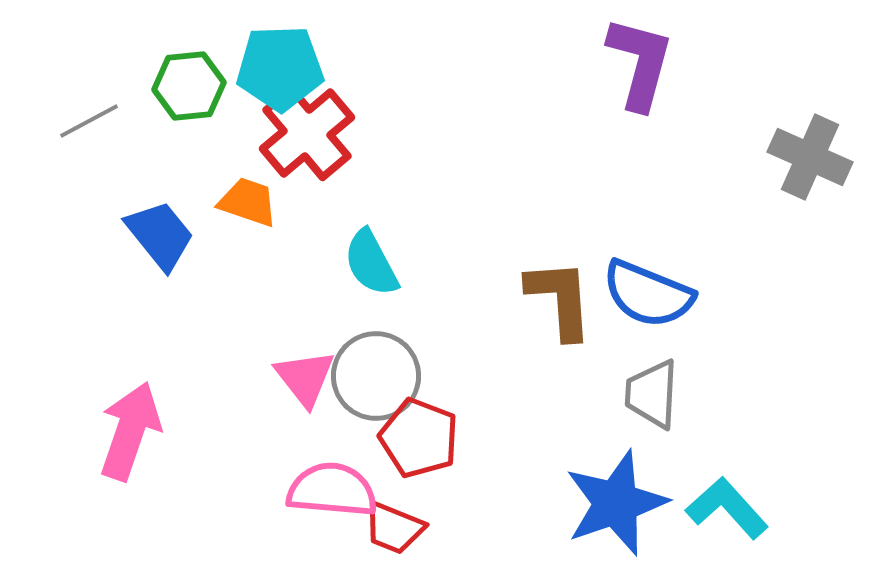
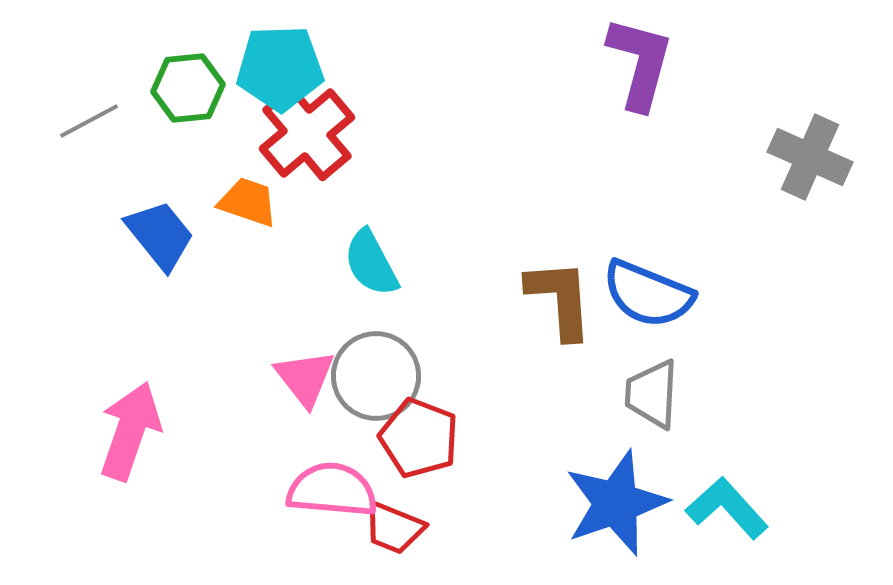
green hexagon: moved 1 px left, 2 px down
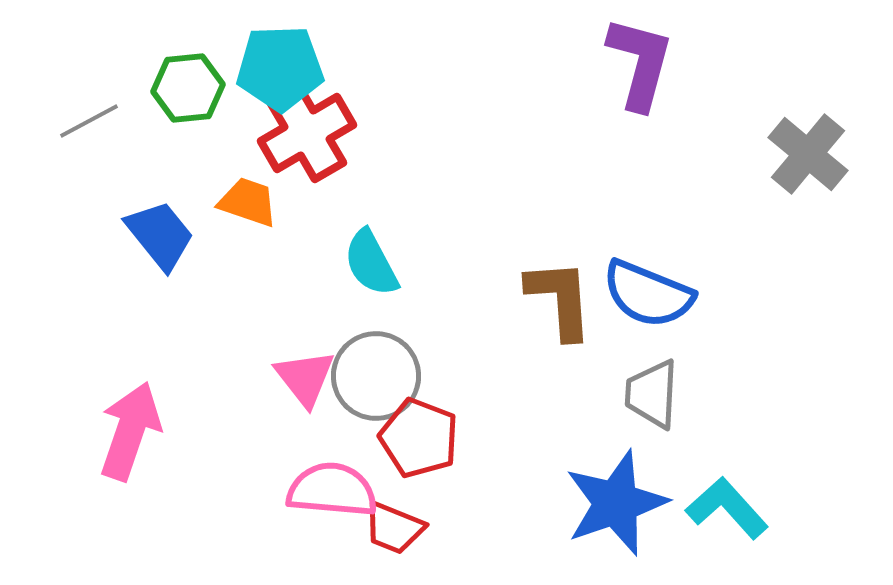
red cross: rotated 10 degrees clockwise
gray cross: moved 2 px left, 3 px up; rotated 16 degrees clockwise
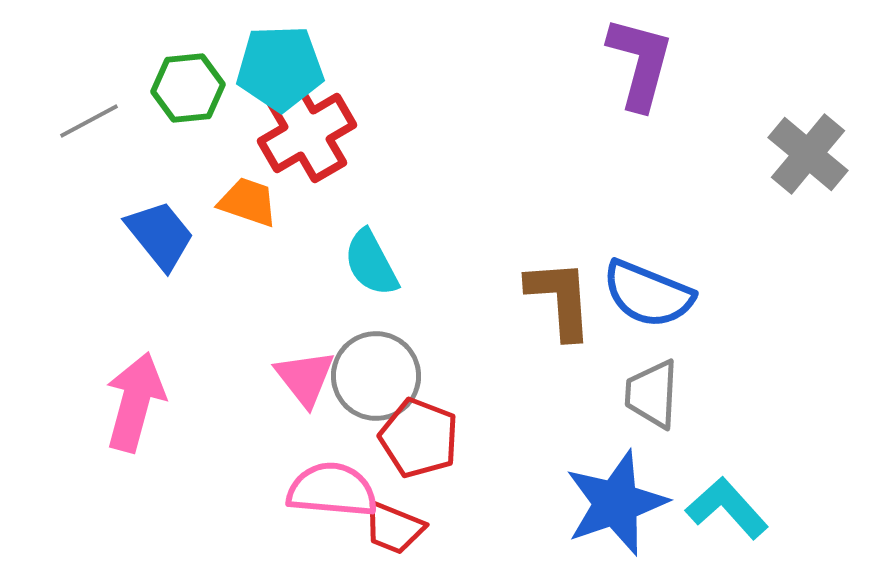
pink arrow: moved 5 px right, 29 px up; rotated 4 degrees counterclockwise
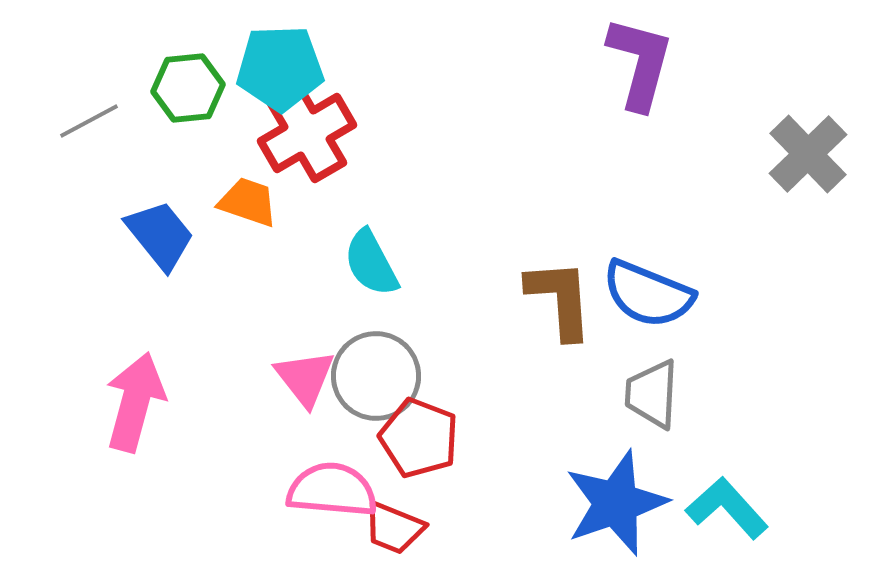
gray cross: rotated 6 degrees clockwise
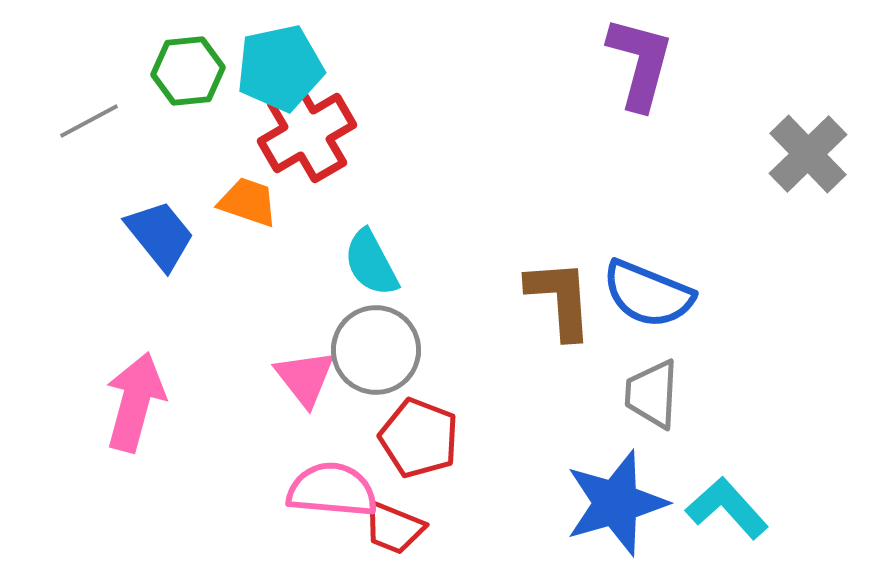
cyan pentagon: rotated 10 degrees counterclockwise
green hexagon: moved 17 px up
gray circle: moved 26 px up
blue star: rotated 3 degrees clockwise
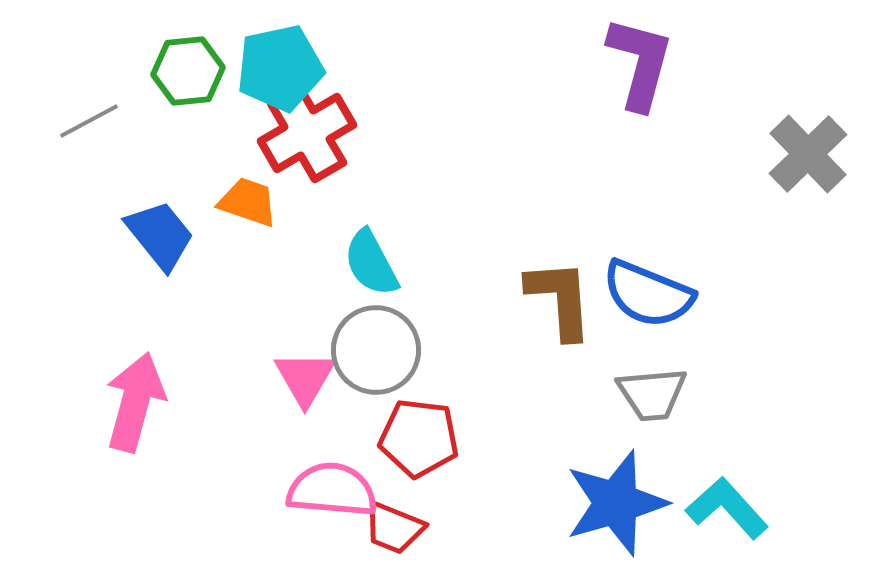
pink triangle: rotated 8 degrees clockwise
gray trapezoid: rotated 98 degrees counterclockwise
red pentagon: rotated 14 degrees counterclockwise
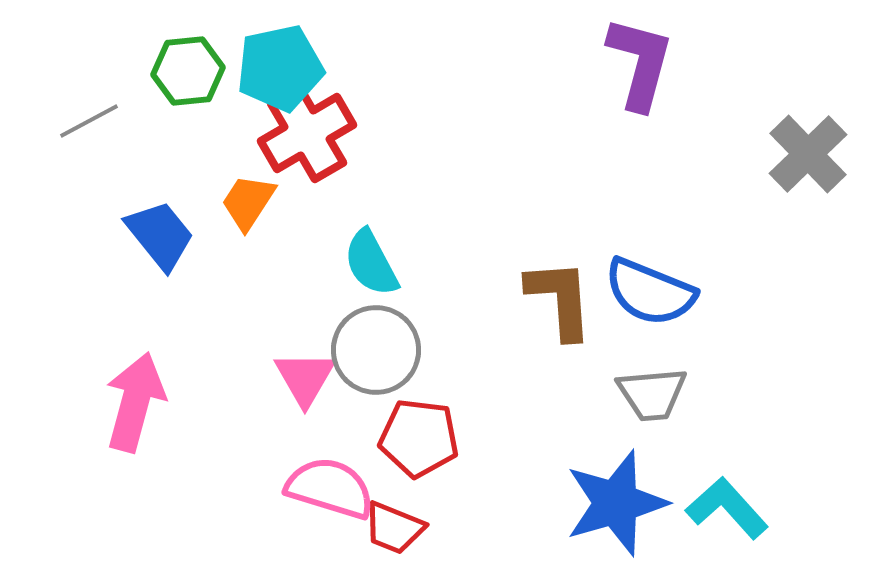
orange trapezoid: rotated 76 degrees counterclockwise
blue semicircle: moved 2 px right, 2 px up
pink semicircle: moved 2 px left, 2 px up; rotated 12 degrees clockwise
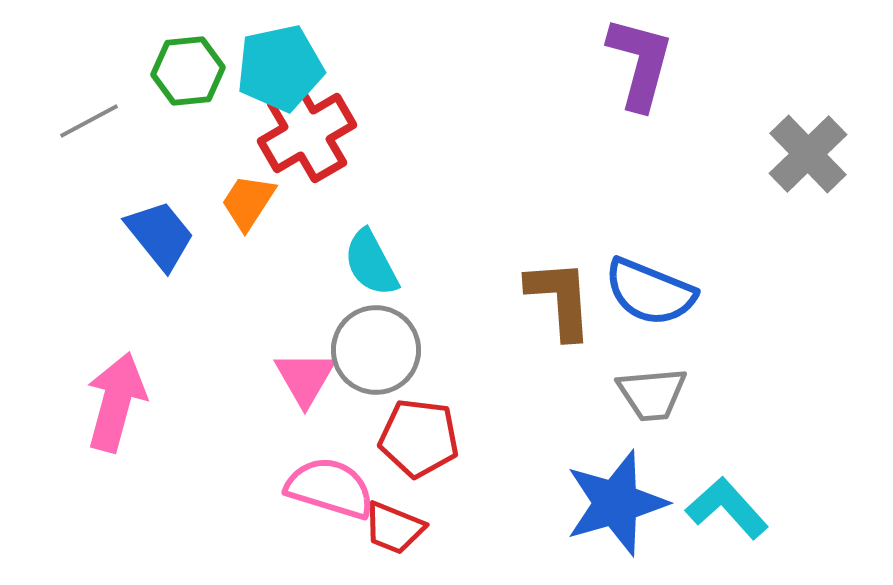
pink arrow: moved 19 px left
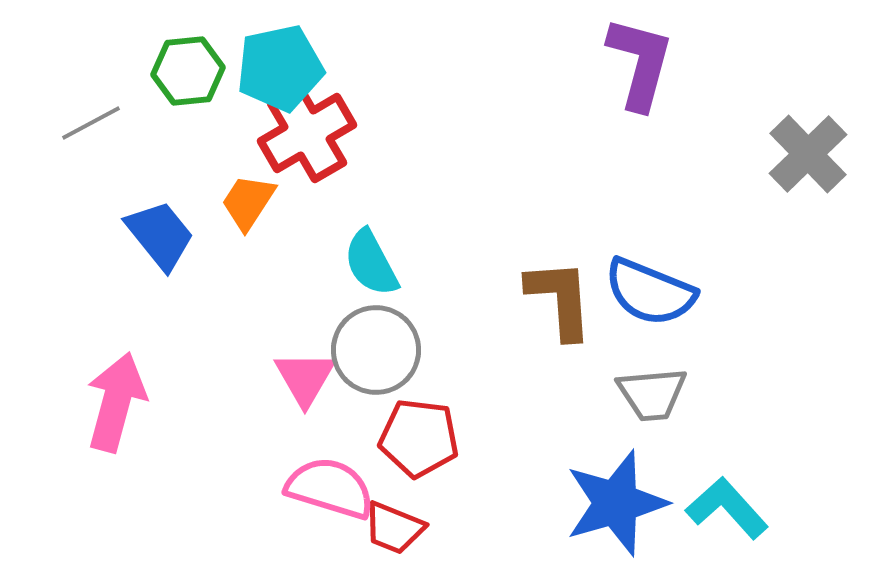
gray line: moved 2 px right, 2 px down
